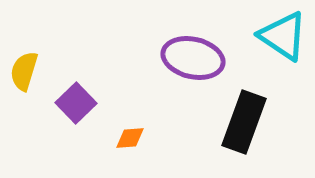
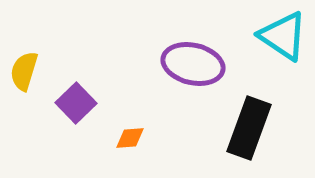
purple ellipse: moved 6 px down
black rectangle: moved 5 px right, 6 px down
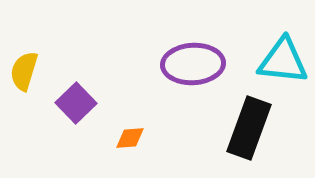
cyan triangle: moved 25 px down; rotated 28 degrees counterclockwise
purple ellipse: rotated 16 degrees counterclockwise
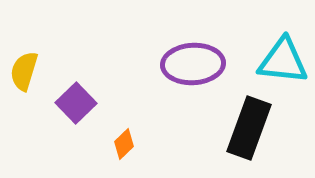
orange diamond: moved 6 px left, 6 px down; rotated 40 degrees counterclockwise
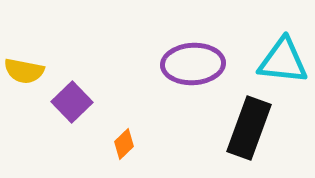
yellow semicircle: rotated 96 degrees counterclockwise
purple square: moved 4 px left, 1 px up
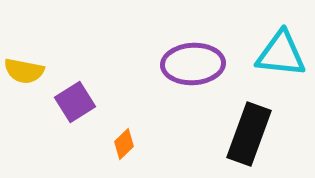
cyan triangle: moved 2 px left, 7 px up
purple square: moved 3 px right; rotated 12 degrees clockwise
black rectangle: moved 6 px down
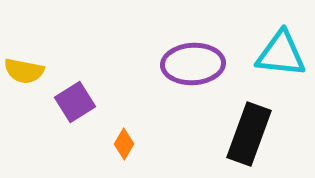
orange diamond: rotated 16 degrees counterclockwise
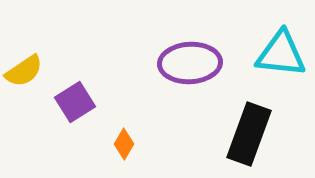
purple ellipse: moved 3 px left, 1 px up
yellow semicircle: rotated 45 degrees counterclockwise
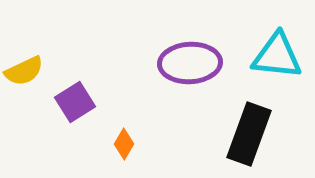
cyan triangle: moved 4 px left, 2 px down
yellow semicircle: rotated 9 degrees clockwise
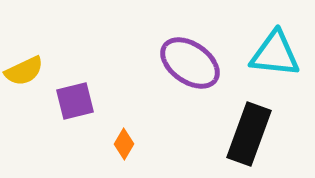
cyan triangle: moved 2 px left, 2 px up
purple ellipse: rotated 38 degrees clockwise
purple square: moved 1 px up; rotated 18 degrees clockwise
